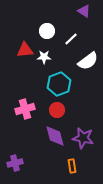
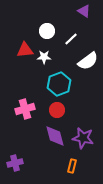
orange rectangle: rotated 24 degrees clockwise
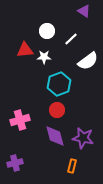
pink cross: moved 5 px left, 11 px down
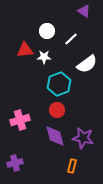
white semicircle: moved 1 px left, 3 px down
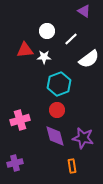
white semicircle: moved 2 px right, 5 px up
orange rectangle: rotated 24 degrees counterclockwise
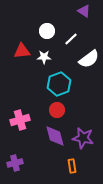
red triangle: moved 3 px left, 1 px down
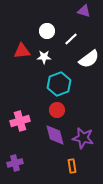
purple triangle: rotated 16 degrees counterclockwise
pink cross: moved 1 px down
purple diamond: moved 1 px up
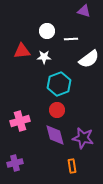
white line: rotated 40 degrees clockwise
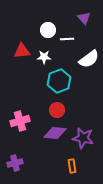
purple triangle: moved 7 px down; rotated 32 degrees clockwise
white circle: moved 1 px right, 1 px up
white line: moved 4 px left
cyan hexagon: moved 3 px up
purple diamond: moved 2 px up; rotated 70 degrees counterclockwise
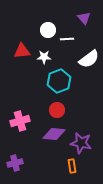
purple diamond: moved 1 px left, 1 px down
purple star: moved 2 px left, 5 px down
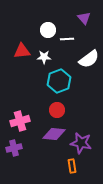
purple cross: moved 1 px left, 15 px up
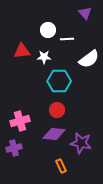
purple triangle: moved 1 px right, 5 px up
cyan hexagon: rotated 20 degrees clockwise
orange rectangle: moved 11 px left; rotated 16 degrees counterclockwise
